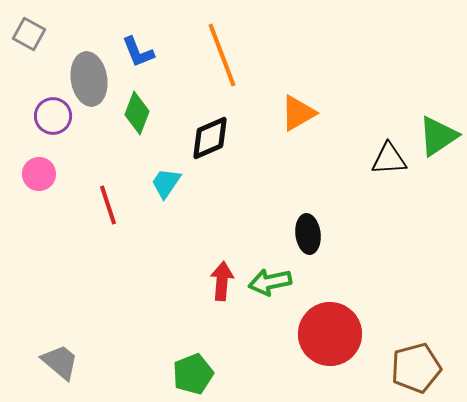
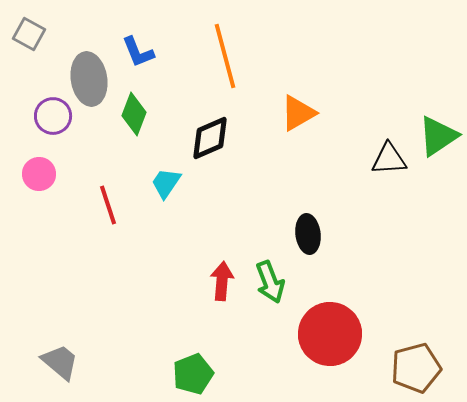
orange line: moved 3 px right, 1 px down; rotated 6 degrees clockwise
green diamond: moved 3 px left, 1 px down
green arrow: rotated 99 degrees counterclockwise
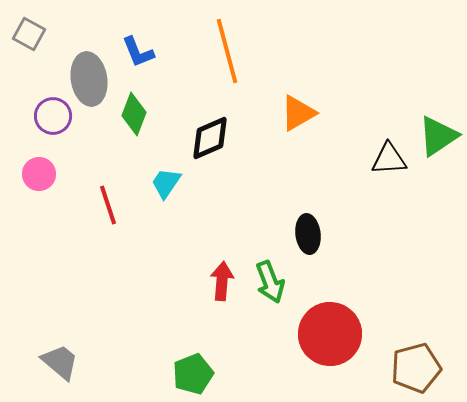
orange line: moved 2 px right, 5 px up
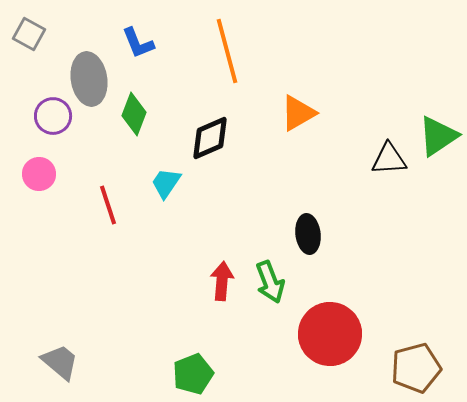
blue L-shape: moved 9 px up
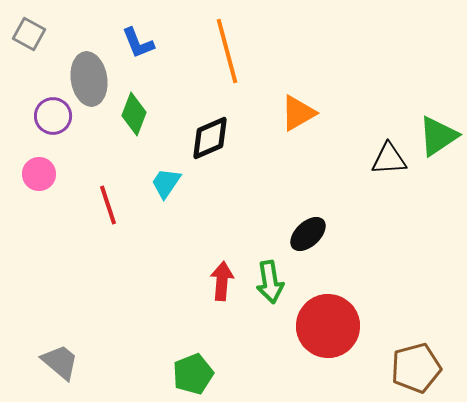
black ellipse: rotated 54 degrees clockwise
green arrow: rotated 12 degrees clockwise
red circle: moved 2 px left, 8 px up
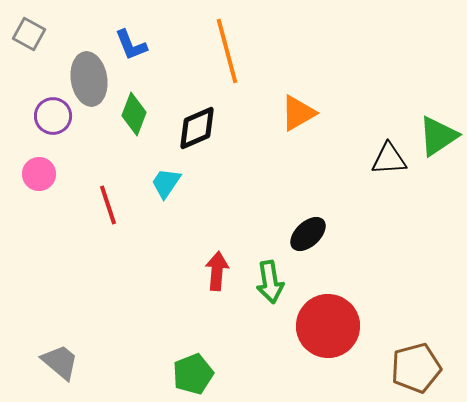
blue L-shape: moved 7 px left, 2 px down
black diamond: moved 13 px left, 10 px up
red arrow: moved 5 px left, 10 px up
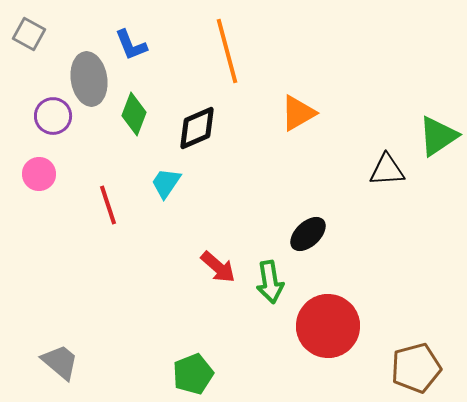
black triangle: moved 2 px left, 11 px down
red arrow: moved 1 px right, 4 px up; rotated 126 degrees clockwise
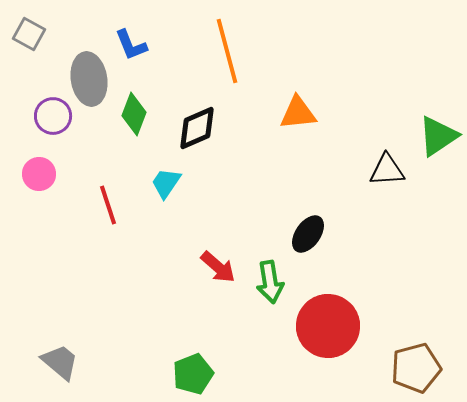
orange triangle: rotated 24 degrees clockwise
black ellipse: rotated 12 degrees counterclockwise
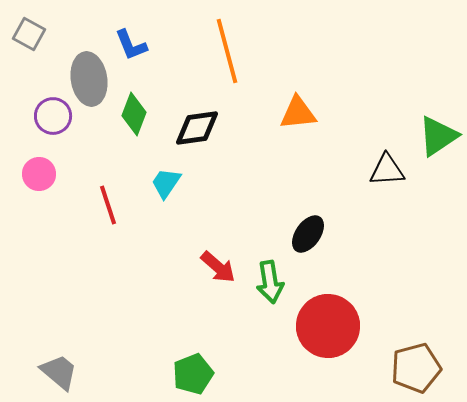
black diamond: rotated 15 degrees clockwise
gray trapezoid: moved 1 px left, 10 px down
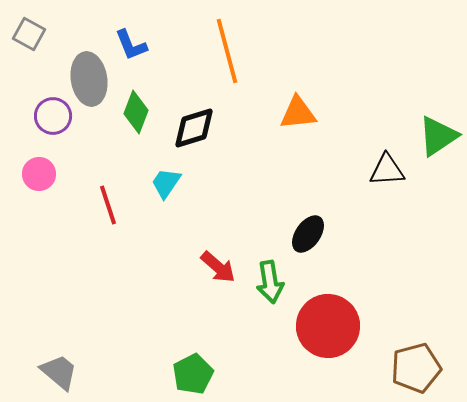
green diamond: moved 2 px right, 2 px up
black diamond: moved 3 px left; rotated 9 degrees counterclockwise
green pentagon: rotated 6 degrees counterclockwise
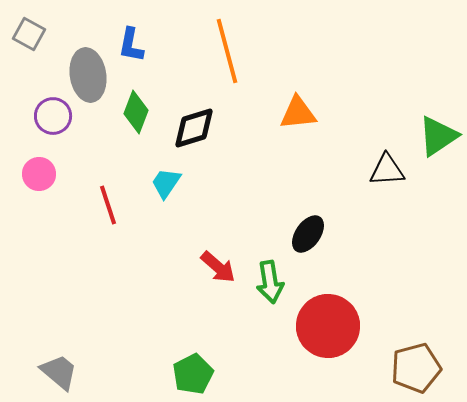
blue L-shape: rotated 33 degrees clockwise
gray ellipse: moved 1 px left, 4 px up
